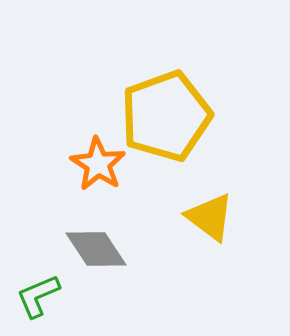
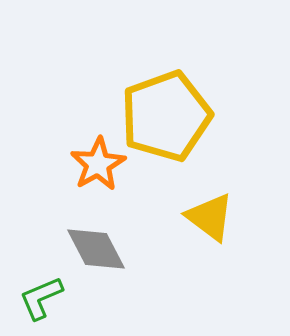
orange star: rotated 10 degrees clockwise
gray diamond: rotated 6 degrees clockwise
green L-shape: moved 3 px right, 2 px down
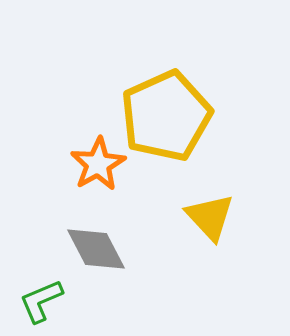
yellow pentagon: rotated 4 degrees counterclockwise
yellow triangle: rotated 10 degrees clockwise
green L-shape: moved 3 px down
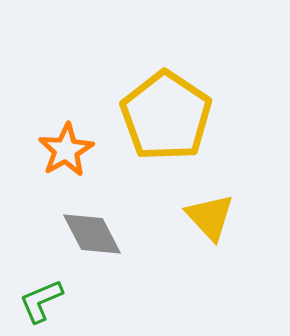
yellow pentagon: rotated 14 degrees counterclockwise
orange star: moved 32 px left, 14 px up
gray diamond: moved 4 px left, 15 px up
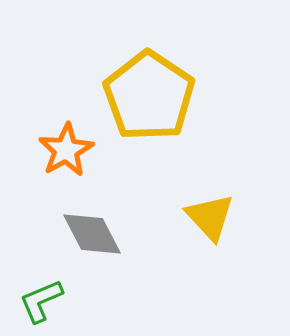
yellow pentagon: moved 17 px left, 20 px up
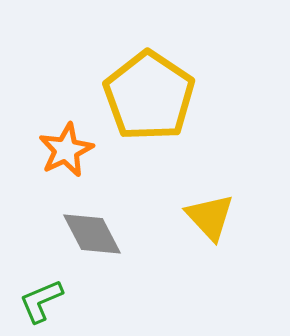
orange star: rotated 4 degrees clockwise
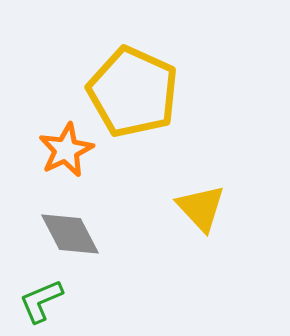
yellow pentagon: moved 16 px left, 4 px up; rotated 10 degrees counterclockwise
yellow triangle: moved 9 px left, 9 px up
gray diamond: moved 22 px left
